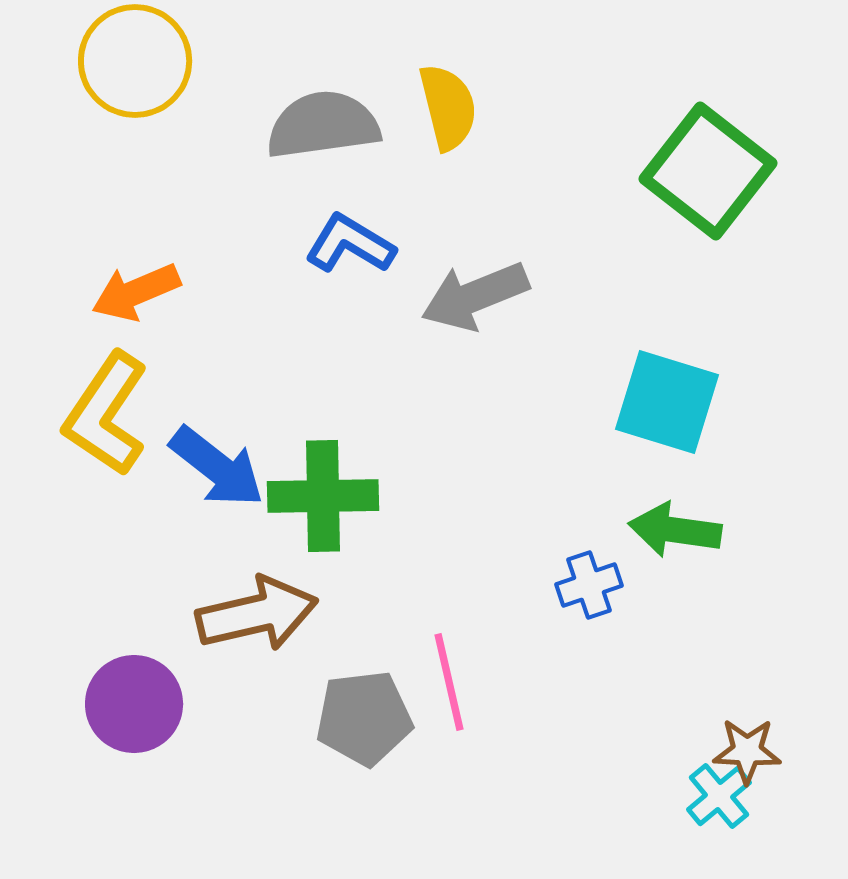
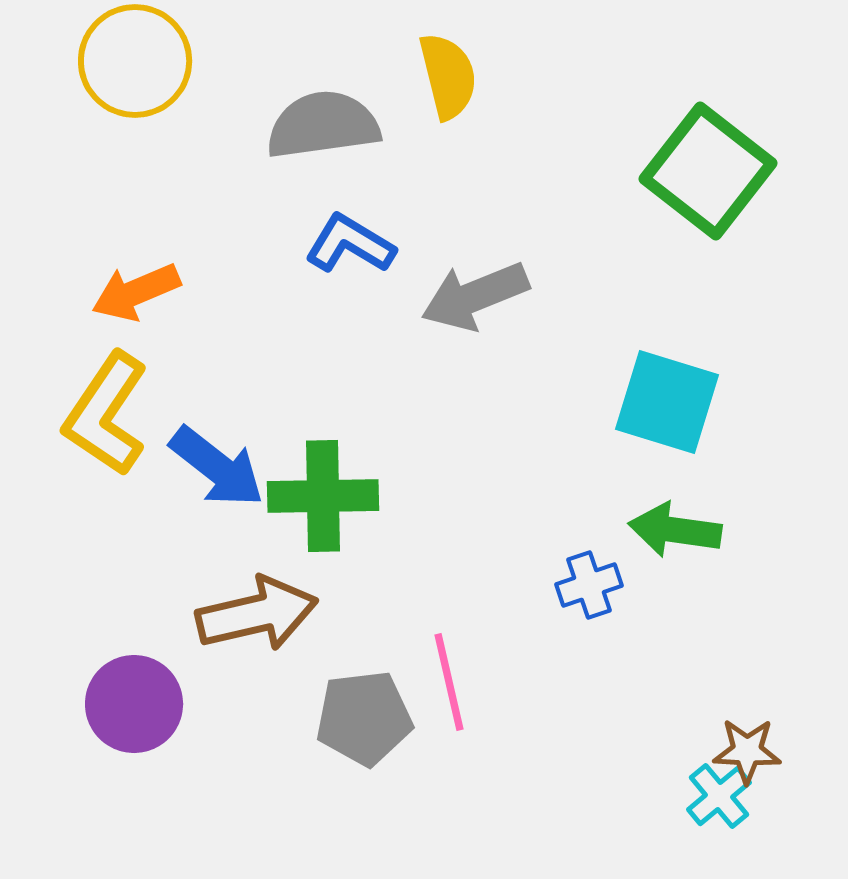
yellow semicircle: moved 31 px up
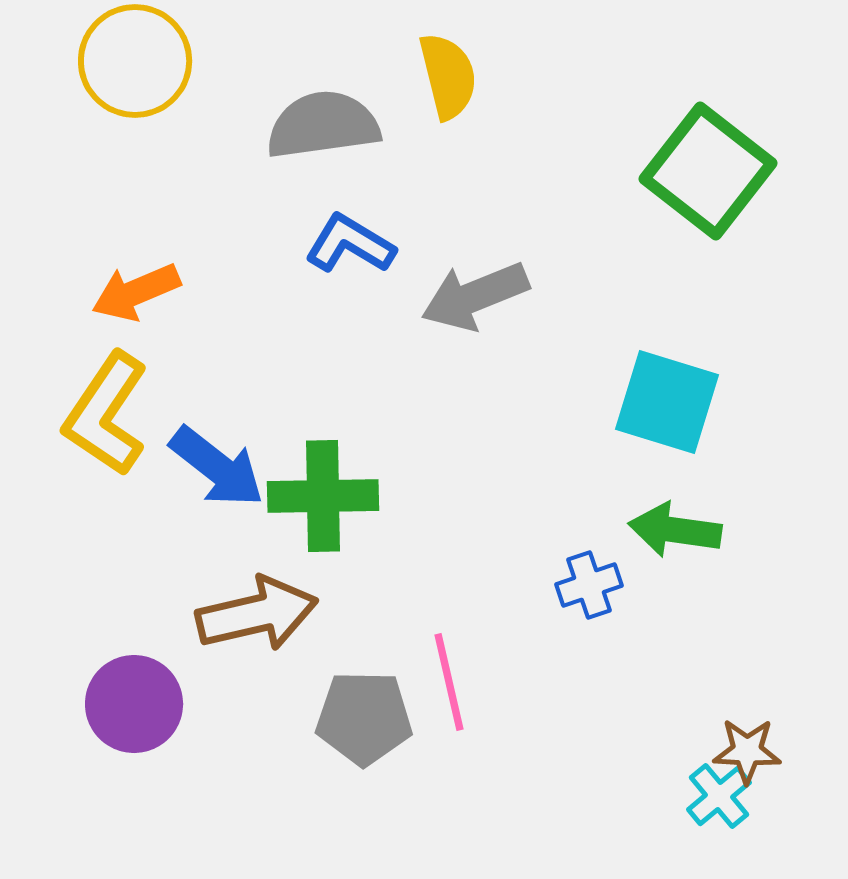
gray pentagon: rotated 8 degrees clockwise
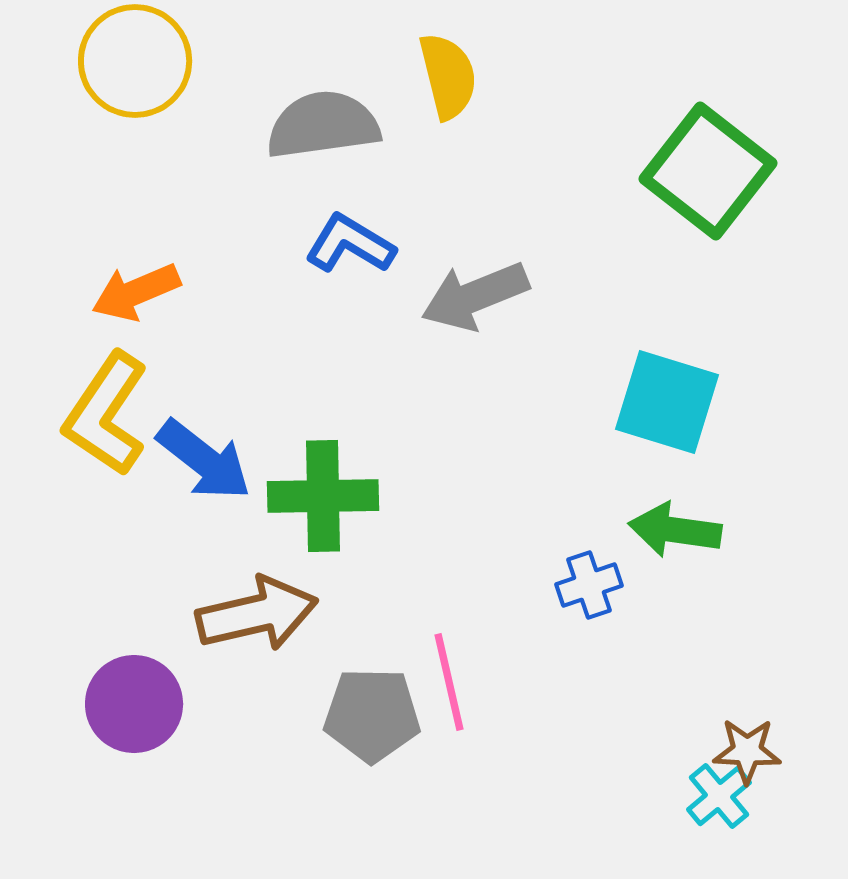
blue arrow: moved 13 px left, 7 px up
gray pentagon: moved 8 px right, 3 px up
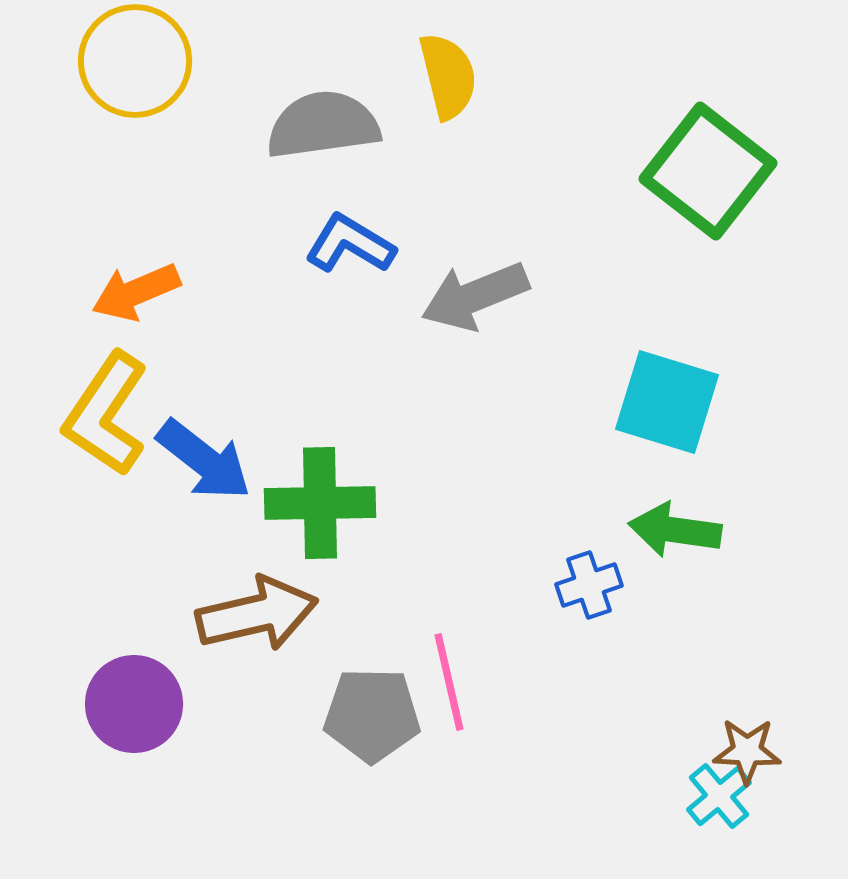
green cross: moved 3 px left, 7 px down
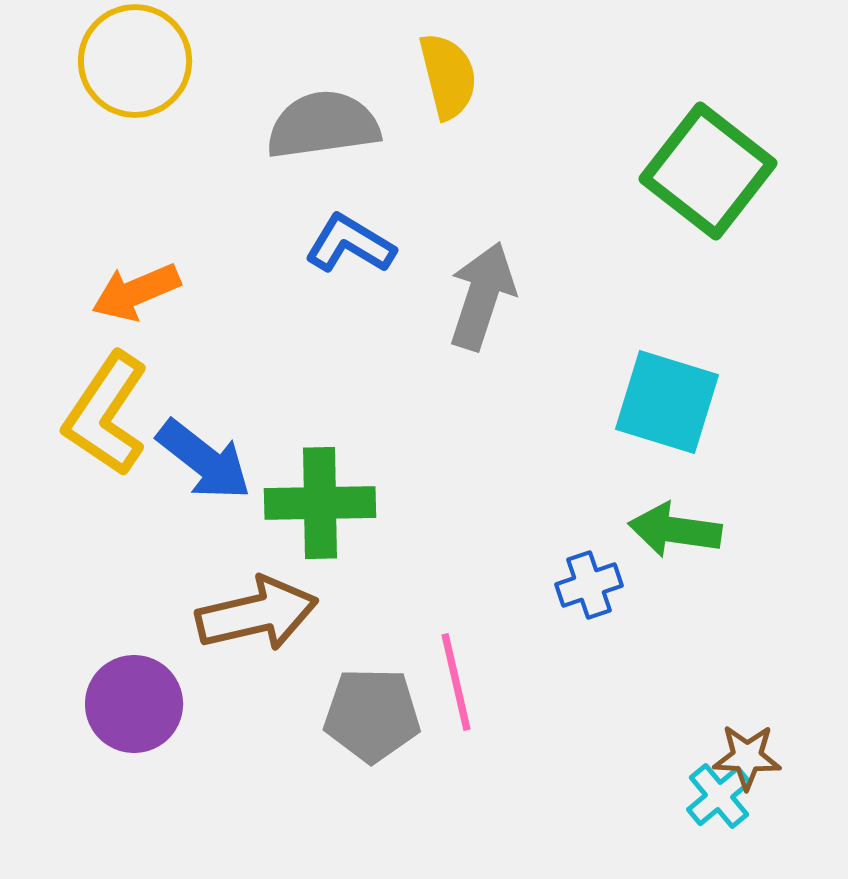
gray arrow: moved 7 px right; rotated 130 degrees clockwise
pink line: moved 7 px right
brown star: moved 6 px down
